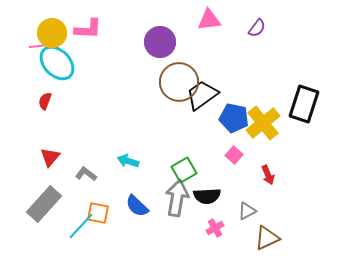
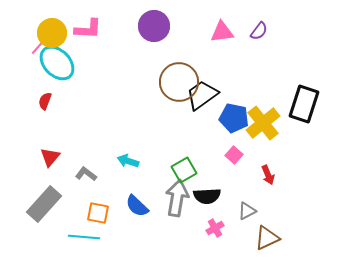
pink triangle: moved 13 px right, 12 px down
purple semicircle: moved 2 px right, 3 px down
purple circle: moved 6 px left, 16 px up
pink line: rotated 42 degrees counterclockwise
cyan line: moved 3 px right, 11 px down; rotated 52 degrees clockwise
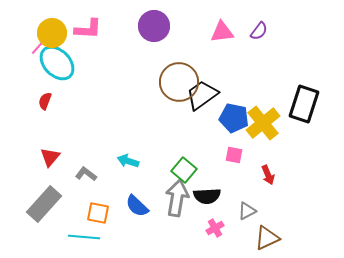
pink square: rotated 30 degrees counterclockwise
green square: rotated 20 degrees counterclockwise
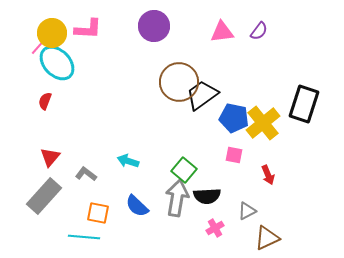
gray rectangle: moved 8 px up
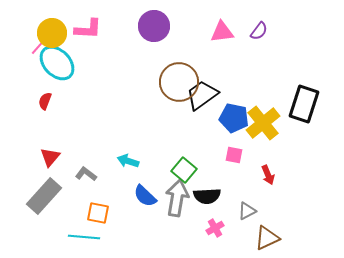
blue semicircle: moved 8 px right, 10 px up
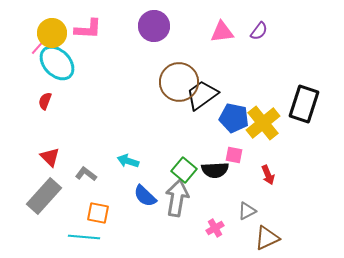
red triangle: rotated 25 degrees counterclockwise
black semicircle: moved 8 px right, 26 px up
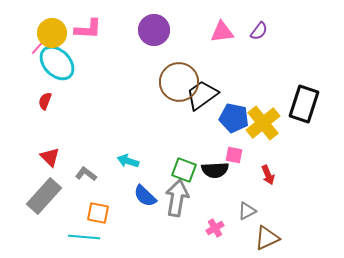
purple circle: moved 4 px down
green square: rotated 20 degrees counterclockwise
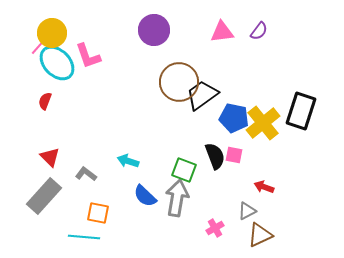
pink L-shape: moved 27 px down; rotated 68 degrees clockwise
black rectangle: moved 3 px left, 7 px down
black semicircle: moved 14 px up; rotated 108 degrees counterclockwise
red arrow: moved 4 px left, 12 px down; rotated 132 degrees clockwise
brown triangle: moved 7 px left, 3 px up
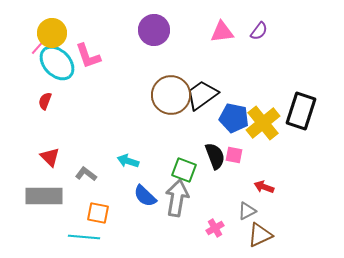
brown circle: moved 8 px left, 13 px down
gray rectangle: rotated 48 degrees clockwise
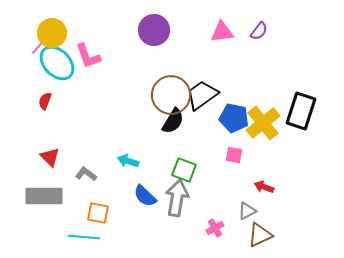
black semicircle: moved 42 px left, 35 px up; rotated 52 degrees clockwise
